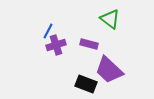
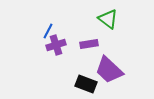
green triangle: moved 2 px left
purple rectangle: rotated 24 degrees counterclockwise
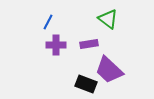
blue line: moved 9 px up
purple cross: rotated 18 degrees clockwise
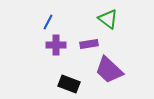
black rectangle: moved 17 px left
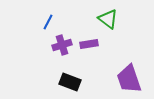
purple cross: moved 6 px right; rotated 18 degrees counterclockwise
purple trapezoid: moved 20 px right, 9 px down; rotated 28 degrees clockwise
black rectangle: moved 1 px right, 2 px up
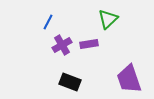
green triangle: rotated 40 degrees clockwise
purple cross: rotated 12 degrees counterclockwise
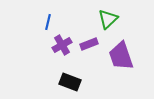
blue line: rotated 14 degrees counterclockwise
purple rectangle: rotated 12 degrees counterclockwise
purple trapezoid: moved 8 px left, 23 px up
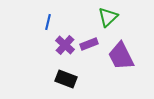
green triangle: moved 2 px up
purple cross: moved 3 px right; rotated 18 degrees counterclockwise
purple trapezoid: rotated 8 degrees counterclockwise
black rectangle: moved 4 px left, 3 px up
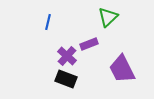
purple cross: moved 2 px right, 11 px down
purple trapezoid: moved 1 px right, 13 px down
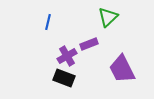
purple cross: rotated 18 degrees clockwise
black rectangle: moved 2 px left, 1 px up
